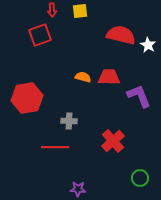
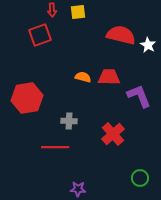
yellow square: moved 2 px left, 1 px down
red cross: moved 7 px up
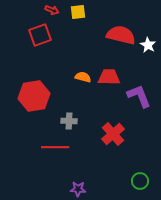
red arrow: rotated 64 degrees counterclockwise
red hexagon: moved 7 px right, 2 px up
green circle: moved 3 px down
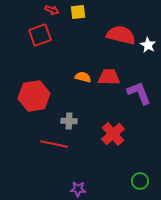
purple L-shape: moved 3 px up
red line: moved 1 px left, 3 px up; rotated 12 degrees clockwise
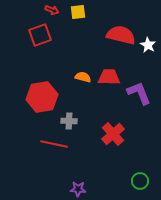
red hexagon: moved 8 px right, 1 px down
